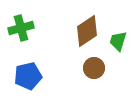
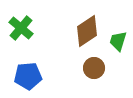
green cross: rotated 35 degrees counterclockwise
blue pentagon: rotated 8 degrees clockwise
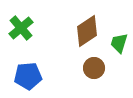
green cross: rotated 10 degrees clockwise
green trapezoid: moved 1 px right, 2 px down
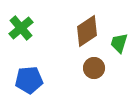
blue pentagon: moved 1 px right, 4 px down
